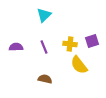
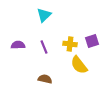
purple semicircle: moved 2 px right, 2 px up
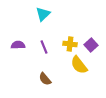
cyan triangle: moved 1 px left, 1 px up
purple square: moved 1 px left, 4 px down; rotated 24 degrees counterclockwise
brown semicircle: rotated 144 degrees counterclockwise
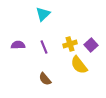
yellow cross: rotated 24 degrees counterclockwise
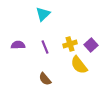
purple line: moved 1 px right
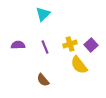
brown semicircle: moved 2 px left, 1 px down
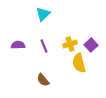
purple line: moved 1 px left, 1 px up
yellow semicircle: moved 2 px up; rotated 24 degrees clockwise
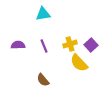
cyan triangle: rotated 35 degrees clockwise
yellow semicircle: rotated 30 degrees counterclockwise
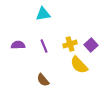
yellow semicircle: moved 2 px down
